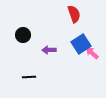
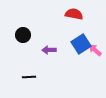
red semicircle: rotated 60 degrees counterclockwise
pink arrow: moved 3 px right, 3 px up
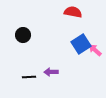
red semicircle: moved 1 px left, 2 px up
purple arrow: moved 2 px right, 22 px down
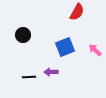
red semicircle: moved 4 px right; rotated 108 degrees clockwise
blue square: moved 16 px left, 3 px down; rotated 12 degrees clockwise
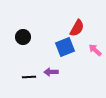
red semicircle: moved 16 px down
black circle: moved 2 px down
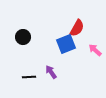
blue square: moved 1 px right, 3 px up
purple arrow: rotated 56 degrees clockwise
